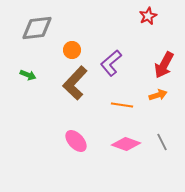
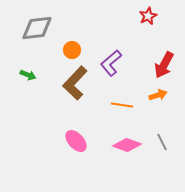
pink diamond: moved 1 px right, 1 px down
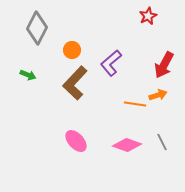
gray diamond: rotated 56 degrees counterclockwise
orange line: moved 13 px right, 1 px up
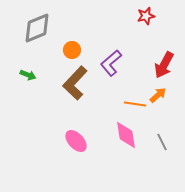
red star: moved 2 px left; rotated 12 degrees clockwise
gray diamond: rotated 40 degrees clockwise
orange arrow: rotated 24 degrees counterclockwise
pink diamond: moved 1 px left, 10 px up; rotated 60 degrees clockwise
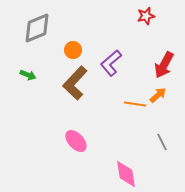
orange circle: moved 1 px right
pink diamond: moved 39 px down
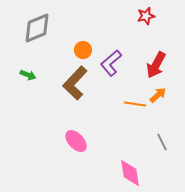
orange circle: moved 10 px right
red arrow: moved 8 px left
pink diamond: moved 4 px right, 1 px up
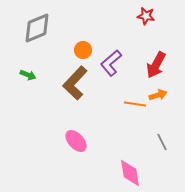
red star: rotated 24 degrees clockwise
orange arrow: rotated 24 degrees clockwise
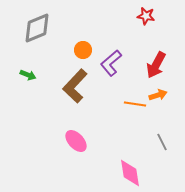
brown L-shape: moved 3 px down
